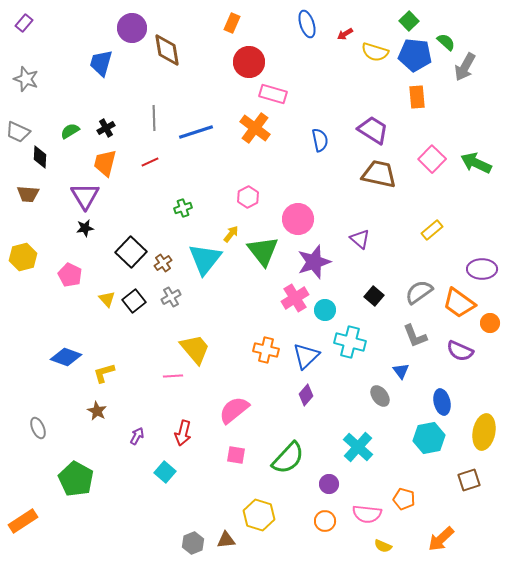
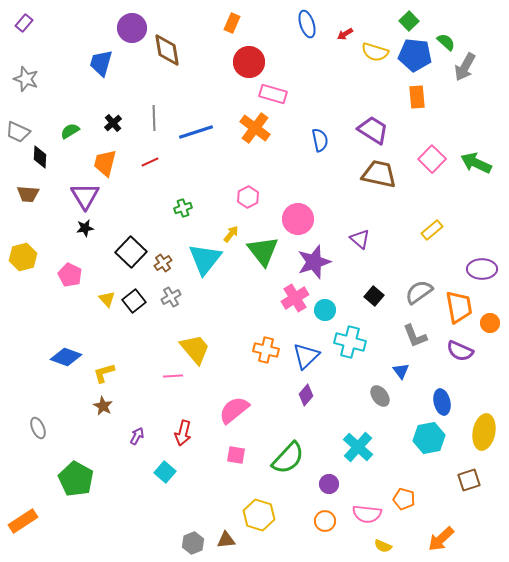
black cross at (106, 128): moved 7 px right, 5 px up; rotated 12 degrees counterclockwise
orange trapezoid at (459, 303): moved 4 px down; rotated 136 degrees counterclockwise
brown star at (97, 411): moved 6 px right, 5 px up
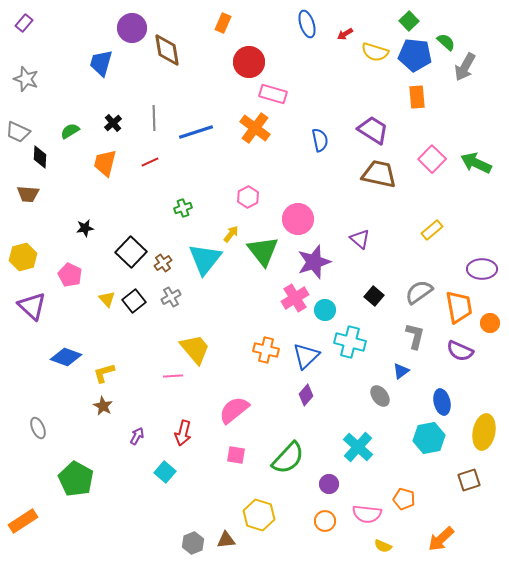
orange rectangle at (232, 23): moved 9 px left
purple triangle at (85, 196): moved 53 px left, 110 px down; rotated 16 degrees counterclockwise
gray L-shape at (415, 336): rotated 144 degrees counterclockwise
blue triangle at (401, 371): rotated 30 degrees clockwise
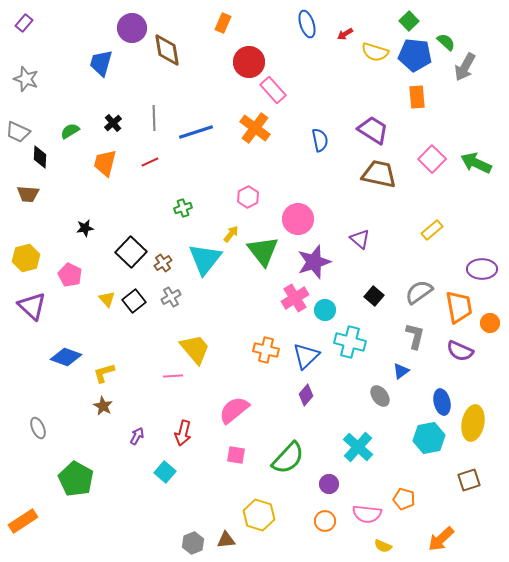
pink rectangle at (273, 94): moved 4 px up; rotated 32 degrees clockwise
yellow hexagon at (23, 257): moved 3 px right, 1 px down
yellow ellipse at (484, 432): moved 11 px left, 9 px up
